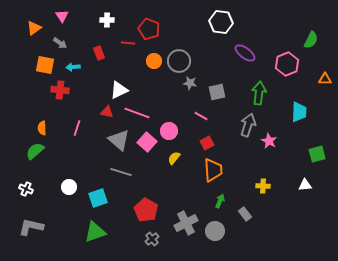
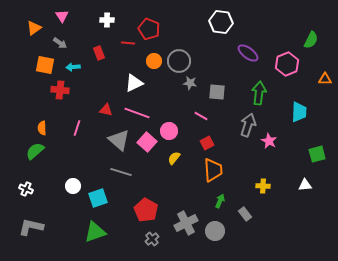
purple ellipse at (245, 53): moved 3 px right
white triangle at (119, 90): moved 15 px right, 7 px up
gray square at (217, 92): rotated 18 degrees clockwise
red triangle at (107, 112): moved 1 px left, 2 px up
white circle at (69, 187): moved 4 px right, 1 px up
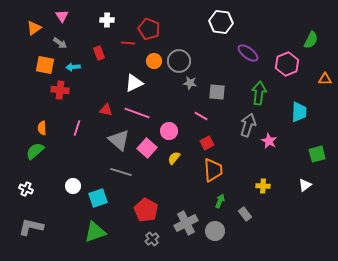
pink square at (147, 142): moved 6 px down
white triangle at (305, 185): rotated 32 degrees counterclockwise
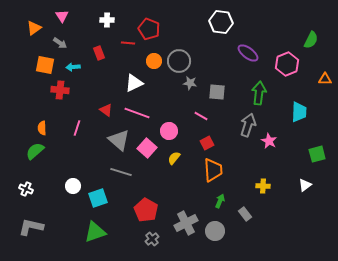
red triangle at (106, 110): rotated 24 degrees clockwise
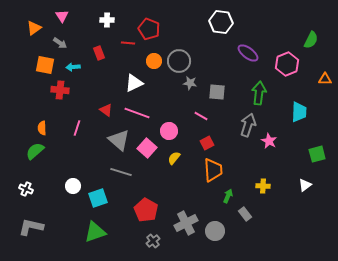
green arrow at (220, 201): moved 8 px right, 5 px up
gray cross at (152, 239): moved 1 px right, 2 px down
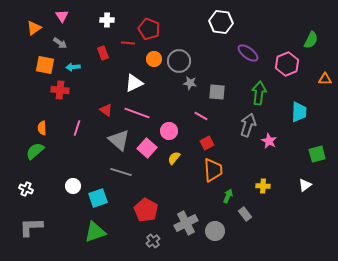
red rectangle at (99, 53): moved 4 px right
orange circle at (154, 61): moved 2 px up
gray L-shape at (31, 227): rotated 15 degrees counterclockwise
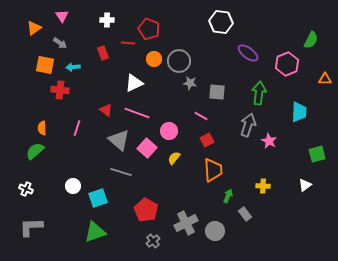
red square at (207, 143): moved 3 px up
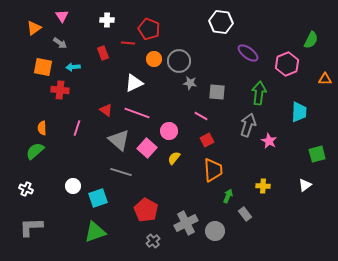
orange square at (45, 65): moved 2 px left, 2 px down
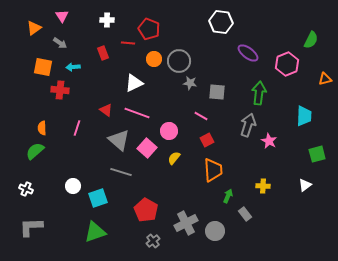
orange triangle at (325, 79): rotated 16 degrees counterclockwise
cyan trapezoid at (299, 112): moved 5 px right, 4 px down
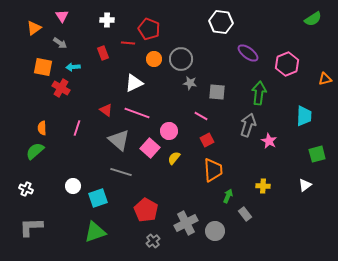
green semicircle at (311, 40): moved 2 px right, 21 px up; rotated 30 degrees clockwise
gray circle at (179, 61): moved 2 px right, 2 px up
red cross at (60, 90): moved 1 px right, 2 px up; rotated 24 degrees clockwise
pink square at (147, 148): moved 3 px right
